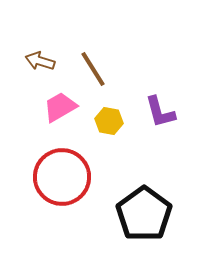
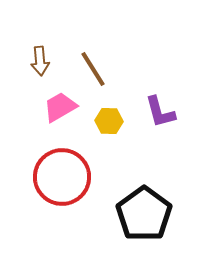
brown arrow: rotated 112 degrees counterclockwise
yellow hexagon: rotated 8 degrees counterclockwise
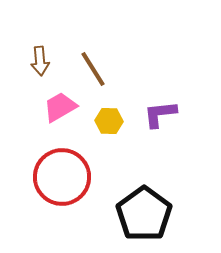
purple L-shape: moved 2 px down; rotated 99 degrees clockwise
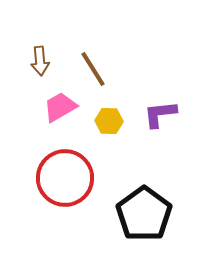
red circle: moved 3 px right, 1 px down
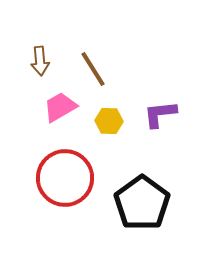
black pentagon: moved 2 px left, 11 px up
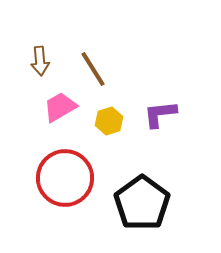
yellow hexagon: rotated 20 degrees counterclockwise
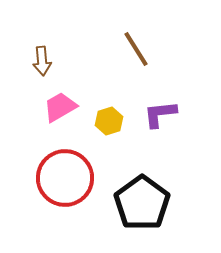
brown arrow: moved 2 px right
brown line: moved 43 px right, 20 px up
